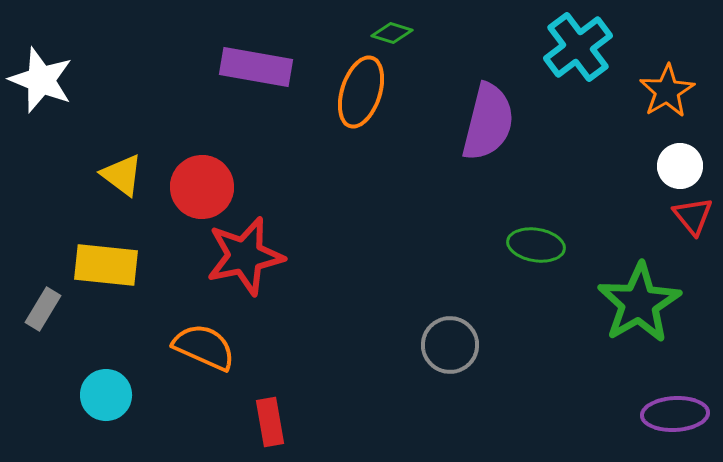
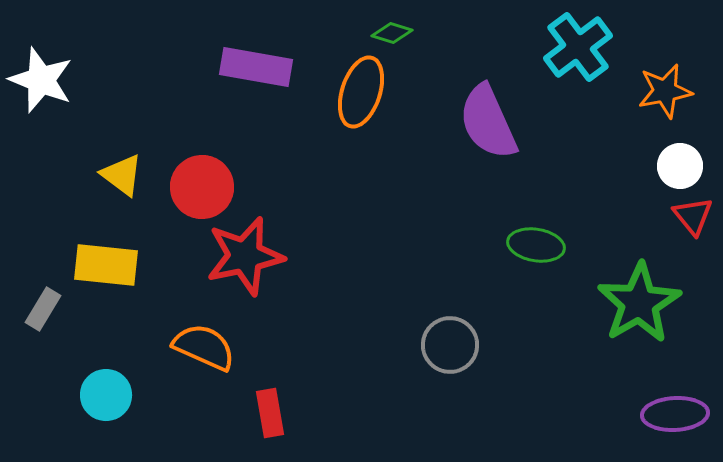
orange star: moved 2 px left; rotated 20 degrees clockwise
purple semicircle: rotated 142 degrees clockwise
red rectangle: moved 9 px up
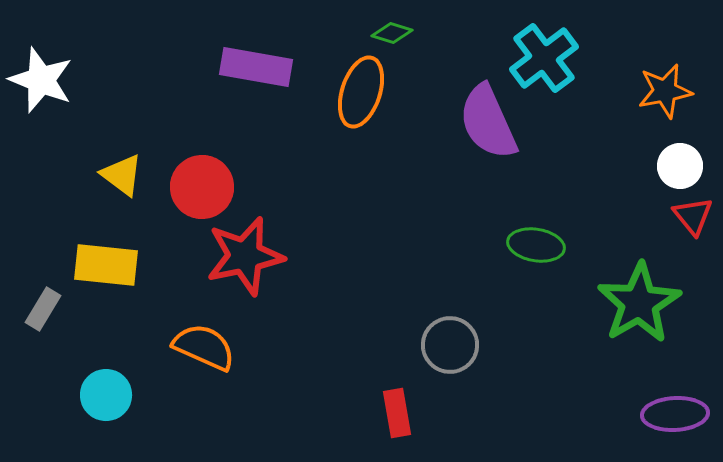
cyan cross: moved 34 px left, 11 px down
red rectangle: moved 127 px right
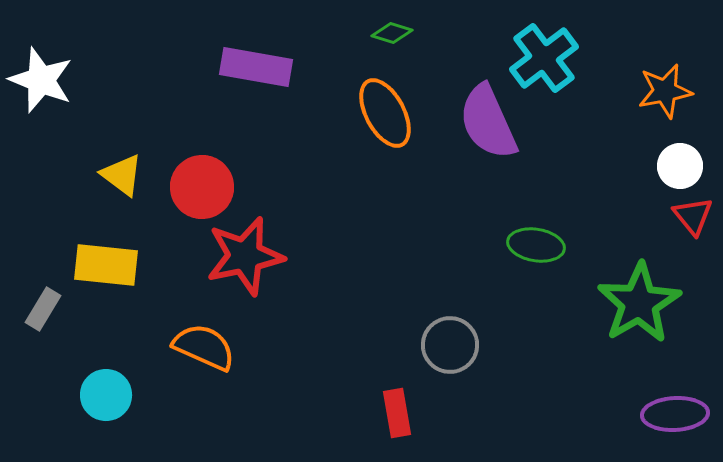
orange ellipse: moved 24 px right, 21 px down; rotated 46 degrees counterclockwise
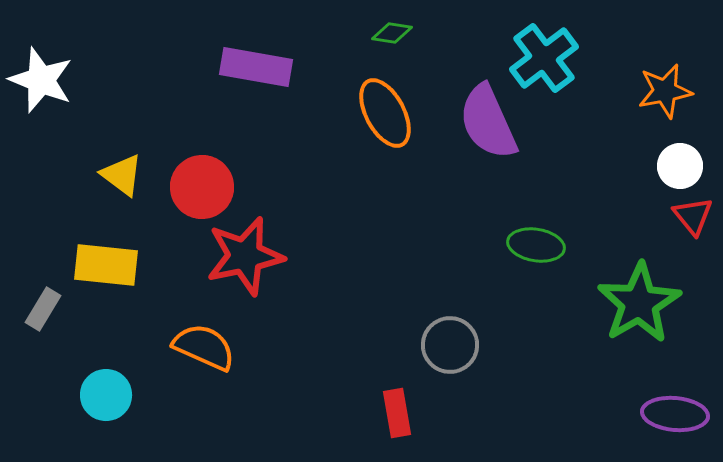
green diamond: rotated 9 degrees counterclockwise
purple ellipse: rotated 8 degrees clockwise
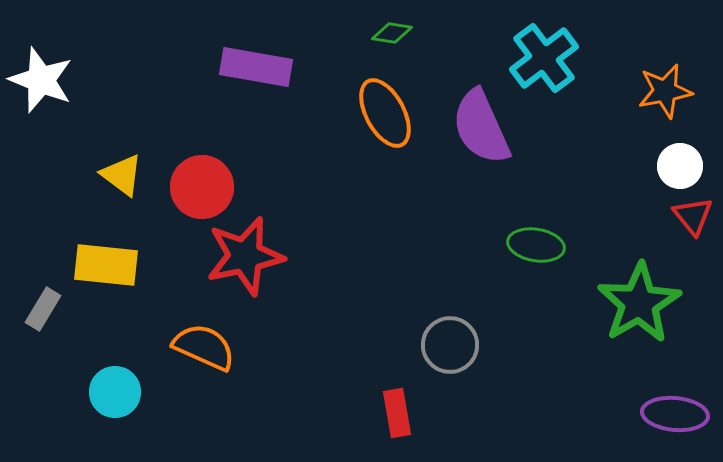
purple semicircle: moved 7 px left, 5 px down
cyan circle: moved 9 px right, 3 px up
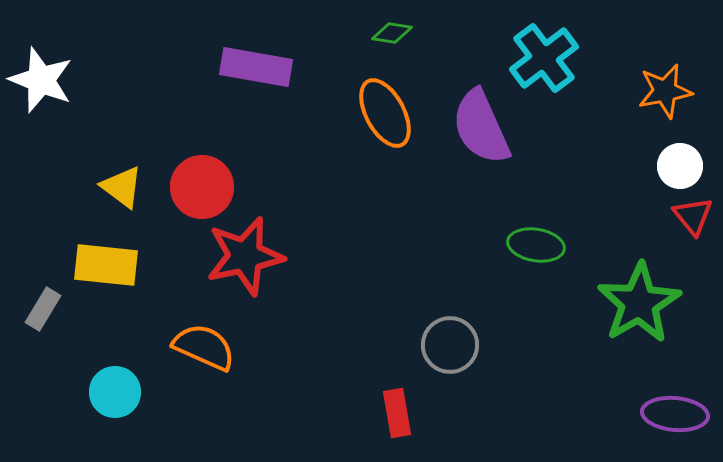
yellow triangle: moved 12 px down
